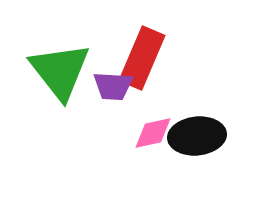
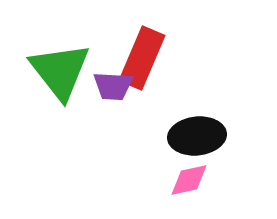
pink diamond: moved 36 px right, 47 px down
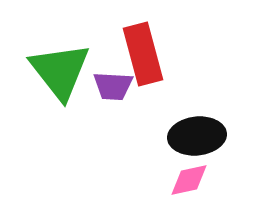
red rectangle: moved 1 px right, 4 px up; rotated 38 degrees counterclockwise
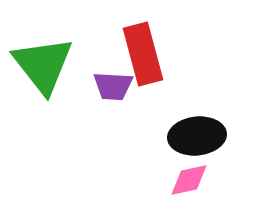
green triangle: moved 17 px left, 6 px up
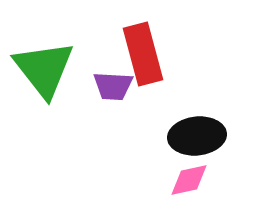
green triangle: moved 1 px right, 4 px down
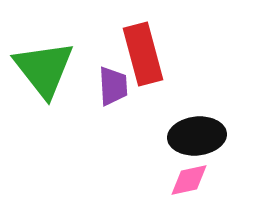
purple trapezoid: rotated 96 degrees counterclockwise
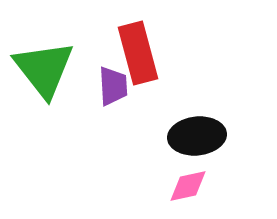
red rectangle: moved 5 px left, 1 px up
pink diamond: moved 1 px left, 6 px down
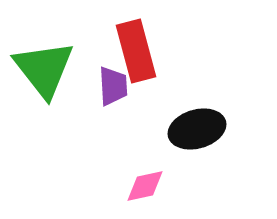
red rectangle: moved 2 px left, 2 px up
black ellipse: moved 7 px up; rotated 10 degrees counterclockwise
pink diamond: moved 43 px left
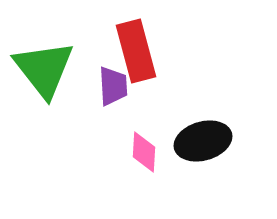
black ellipse: moved 6 px right, 12 px down
pink diamond: moved 1 px left, 34 px up; rotated 75 degrees counterclockwise
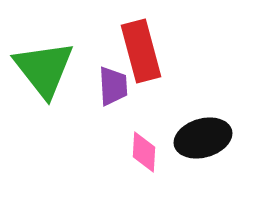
red rectangle: moved 5 px right
black ellipse: moved 3 px up
